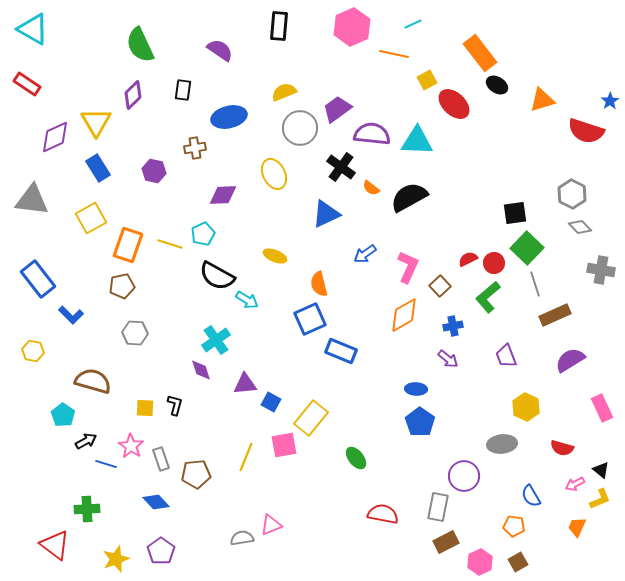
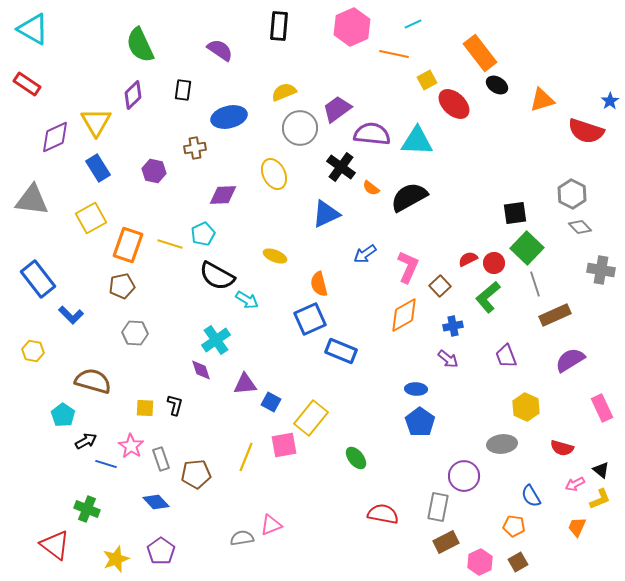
green cross at (87, 509): rotated 25 degrees clockwise
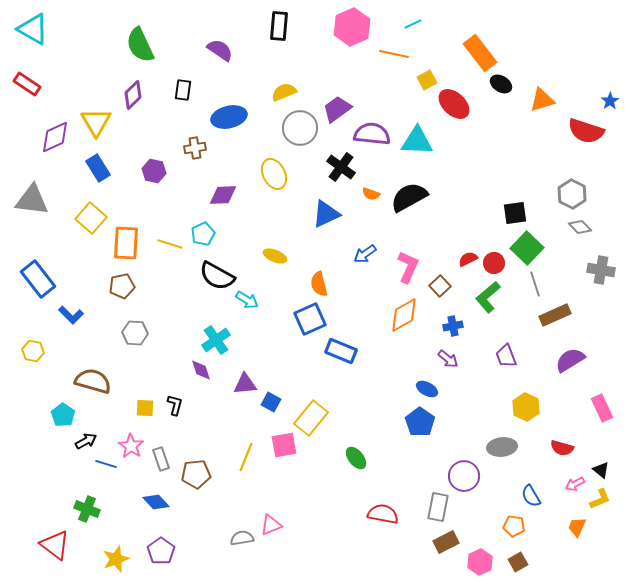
black ellipse at (497, 85): moved 4 px right, 1 px up
orange semicircle at (371, 188): moved 6 px down; rotated 18 degrees counterclockwise
yellow square at (91, 218): rotated 20 degrees counterclockwise
orange rectangle at (128, 245): moved 2 px left, 2 px up; rotated 16 degrees counterclockwise
blue ellipse at (416, 389): moved 11 px right; rotated 25 degrees clockwise
gray ellipse at (502, 444): moved 3 px down
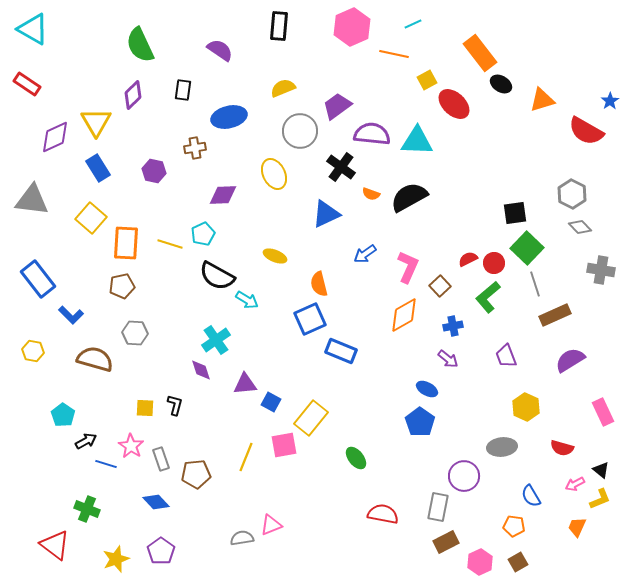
yellow semicircle at (284, 92): moved 1 px left, 4 px up
purple trapezoid at (337, 109): moved 3 px up
gray circle at (300, 128): moved 3 px down
red semicircle at (586, 131): rotated 12 degrees clockwise
brown semicircle at (93, 381): moved 2 px right, 22 px up
pink rectangle at (602, 408): moved 1 px right, 4 px down
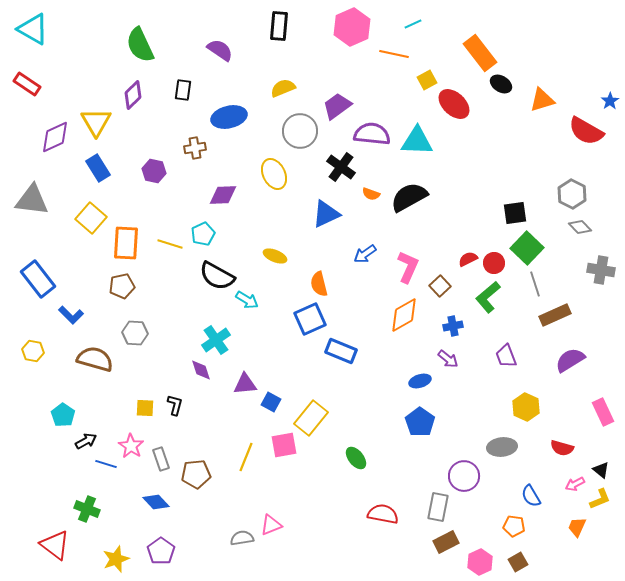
blue ellipse at (427, 389): moved 7 px left, 8 px up; rotated 45 degrees counterclockwise
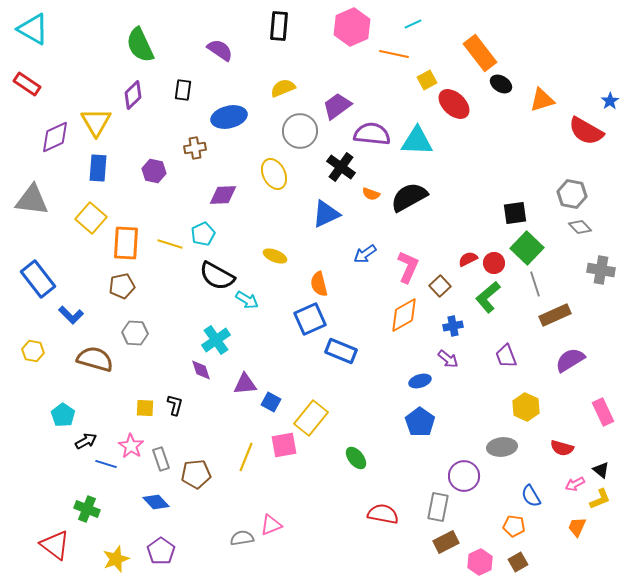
blue rectangle at (98, 168): rotated 36 degrees clockwise
gray hexagon at (572, 194): rotated 16 degrees counterclockwise
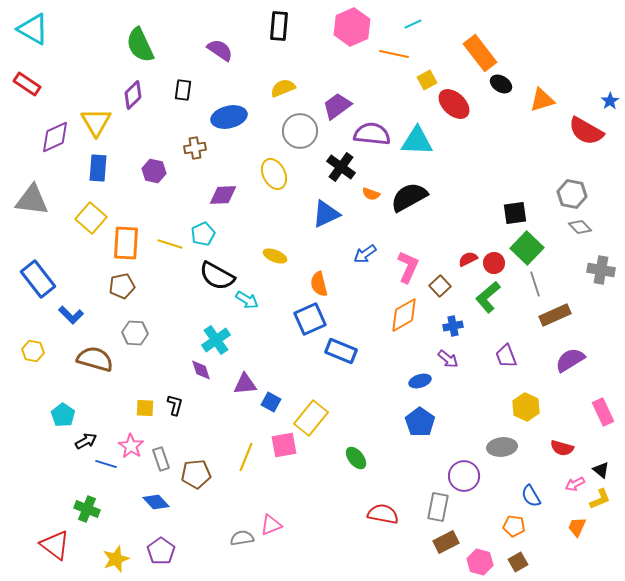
pink hexagon at (480, 562): rotated 20 degrees counterclockwise
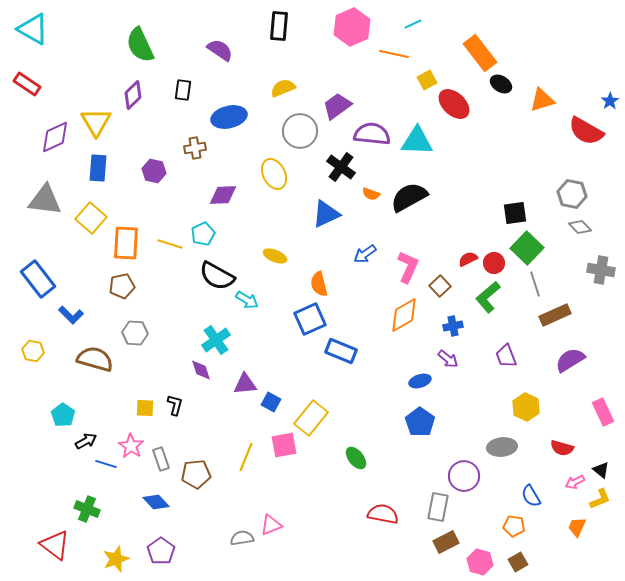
gray triangle at (32, 200): moved 13 px right
pink arrow at (575, 484): moved 2 px up
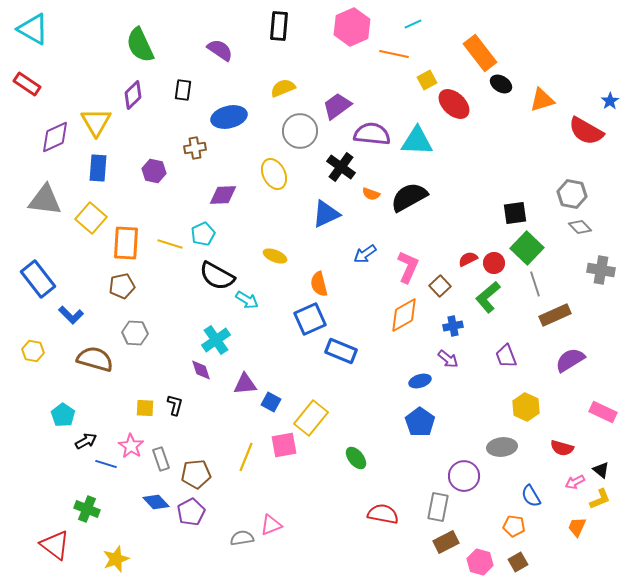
pink rectangle at (603, 412): rotated 40 degrees counterclockwise
purple pentagon at (161, 551): moved 30 px right, 39 px up; rotated 8 degrees clockwise
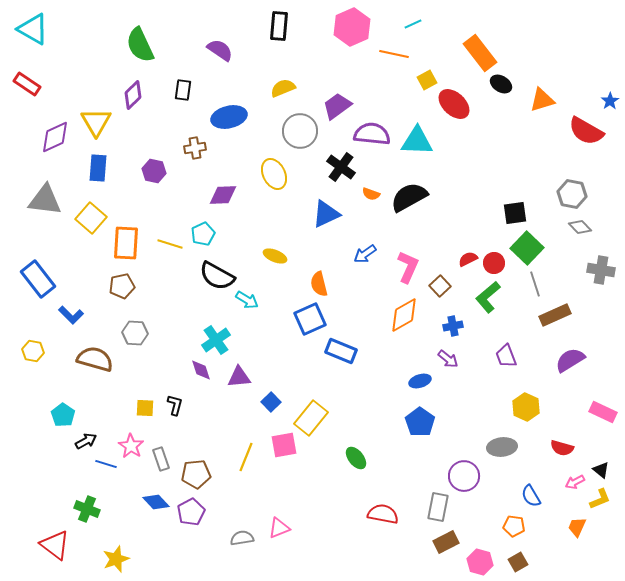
purple triangle at (245, 384): moved 6 px left, 7 px up
blue square at (271, 402): rotated 18 degrees clockwise
pink triangle at (271, 525): moved 8 px right, 3 px down
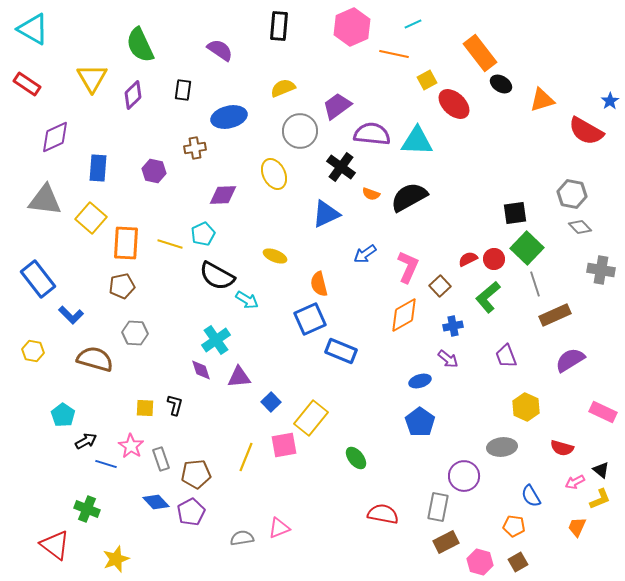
yellow triangle at (96, 122): moved 4 px left, 44 px up
red circle at (494, 263): moved 4 px up
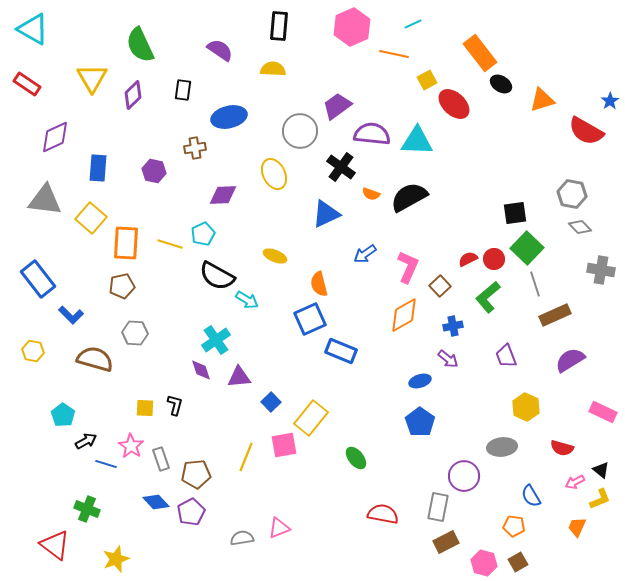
yellow semicircle at (283, 88): moved 10 px left, 19 px up; rotated 25 degrees clockwise
pink hexagon at (480, 562): moved 4 px right, 1 px down
